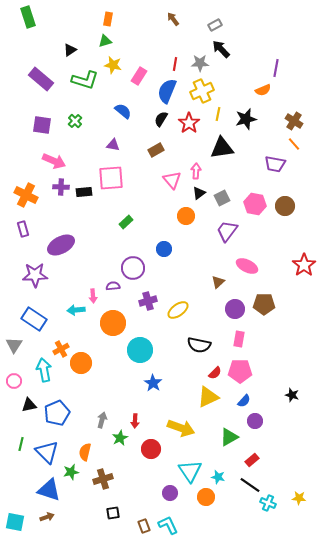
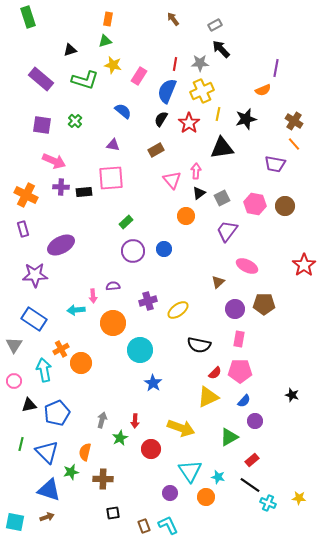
black triangle at (70, 50): rotated 16 degrees clockwise
purple circle at (133, 268): moved 17 px up
brown cross at (103, 479): rotated 18 degrees clockwise
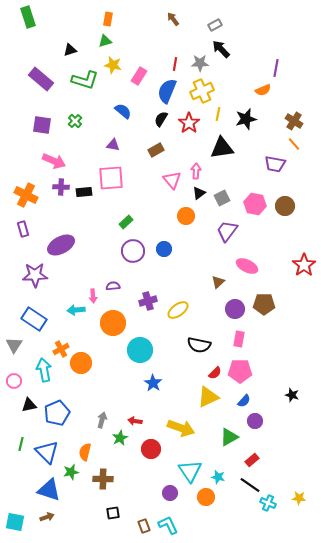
red arrow at (135, 421): rotated 96 degrees clockwise
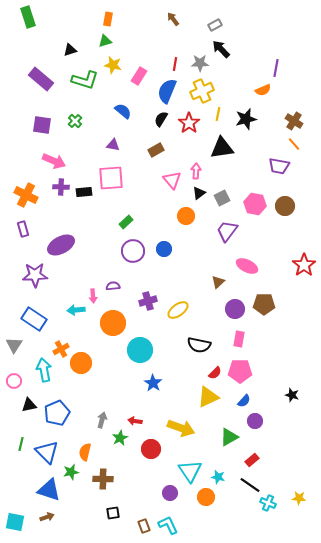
purple trapezoid at (275, 164): moved 4 px right, 2 px down
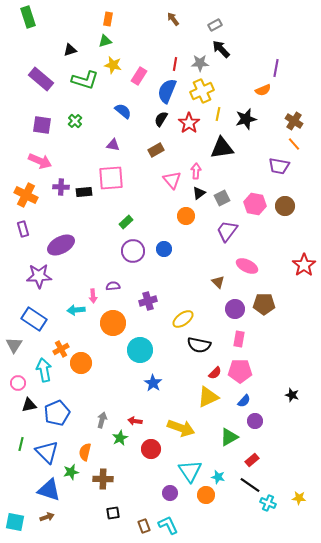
pink arrow at (54, 161): moved 14 px left
purple star at (35, 275): moved 4 px right, 1 px down
brown triangle at (218, 282): rotated 32 degrees counterclockwise
yellow ellipse at (178, 310): moved 5 px right, 9 px down
pink circle at (14, 381): moved 4 px right, 2 px down
orange circle at (206, 497): moved 2 px up
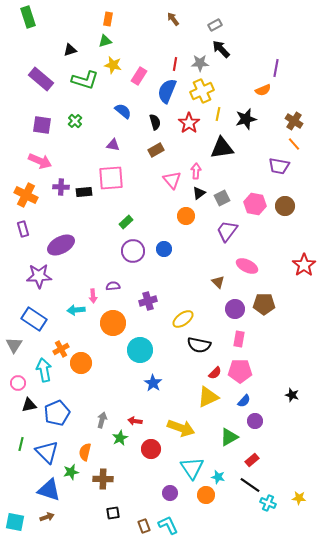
black semicircle at (161, 119): moved 6 px left, 3 px down; rotated 133 degrees clockwise
cyan triangle at (190, 471): moved 2 px right, 3 px up
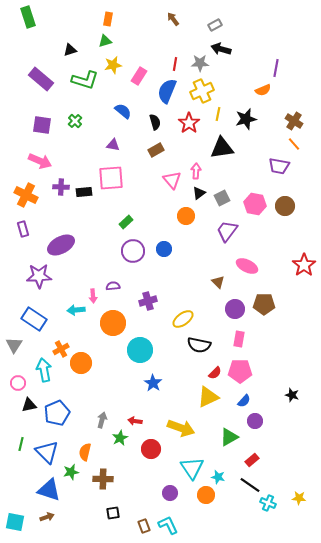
black arrow at (221, 49): rotated 30 degrees counterclockwise
yellow star at (113, 65): rotated 24 degrees counterclockwise
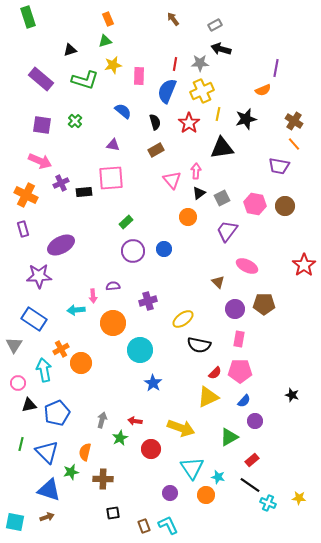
orange rectangle at (108, 19): rotated 32 degrees counterclockwise
pink rectangle at (139, 76): rotated 30 degrees counterclockwise
purple cross at (61, 187): moved 4 px up; rotated 28 degrees counterclockwise
orange circle at (186, 216): moved 2 px right, 1 px down
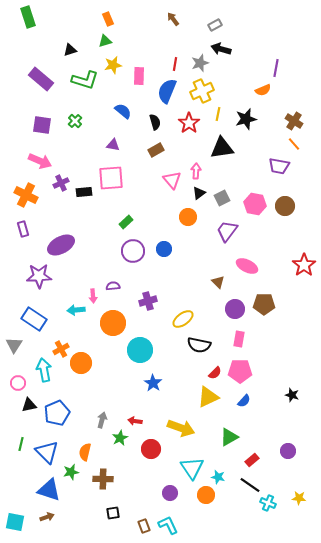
gray star at (200, 63): rotated 18 degrees counterclockwise
purple circle at (255, 421): moved 33 px right, 30 px down
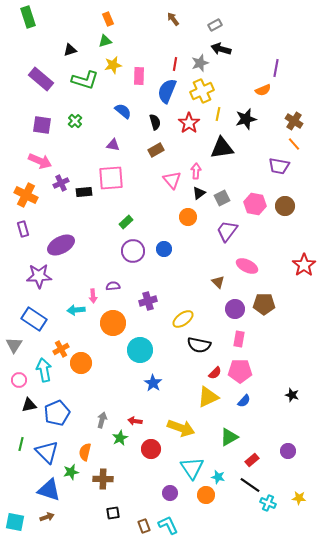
pink circle at (18, 383): moved 1 px right, 3 px up
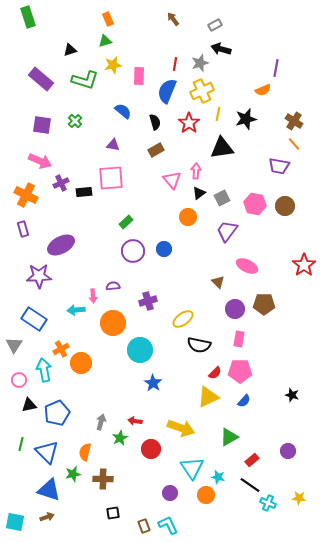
gray arrow at (102, 420): moved 1 px left, 2 px down
green star at (71, 472): moved 2 px right, 2 px down
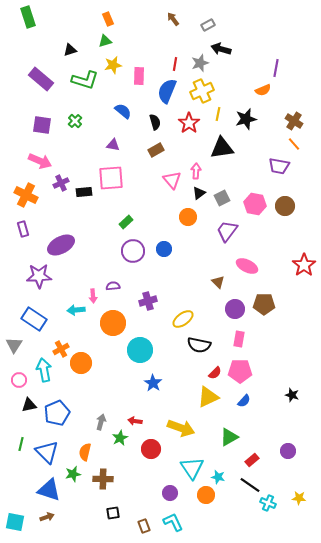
gray rectangle at (215, 25): moved 7 px left
cyan L-shape at (168, 525): moved 5 px right, 3 px up
